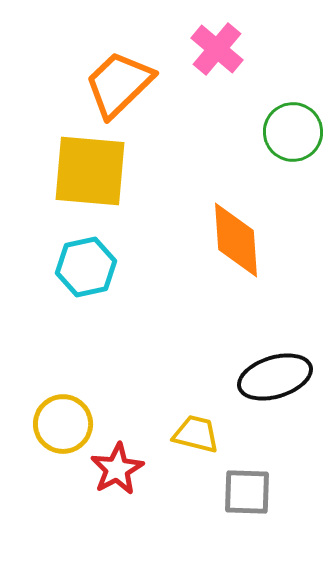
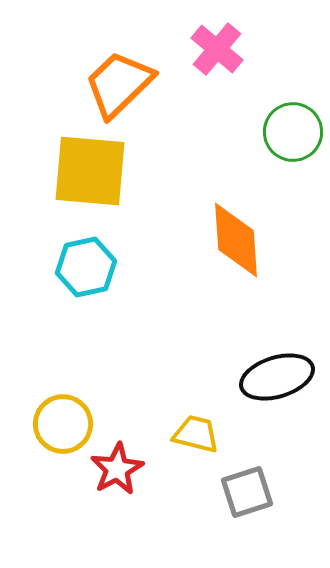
black ellipse: moved 2 px right
gray square: rotated 20 degrees counterclockwise
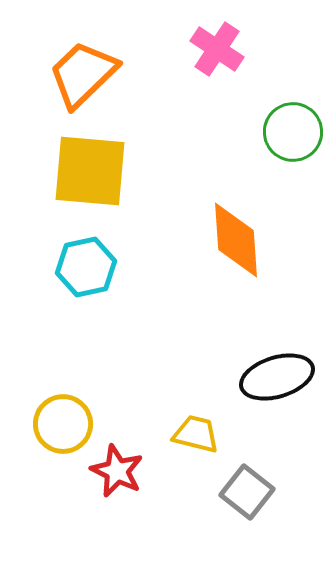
pink cross: rotated 6 degrees counterclockwise
orange trapezoid: moved 36 px left, 10 px up
red star: moved 2 px down; rotated 18 degrees counterclockwise
gray square: rotated 34 degrees counterclockwise
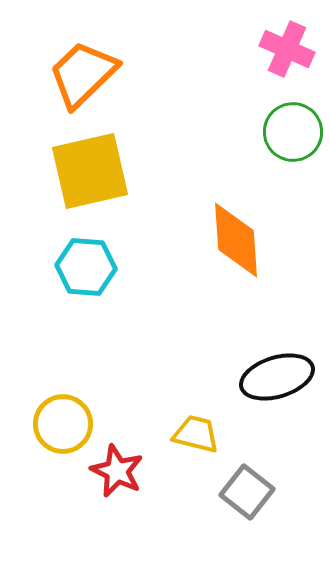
pink cross: moved 70 px right; rotated 10 degrees counterclockwise
yellow square: rotated 18 degrees counterclockwise
cyan hexagon: rotated 16 degrees clockwise
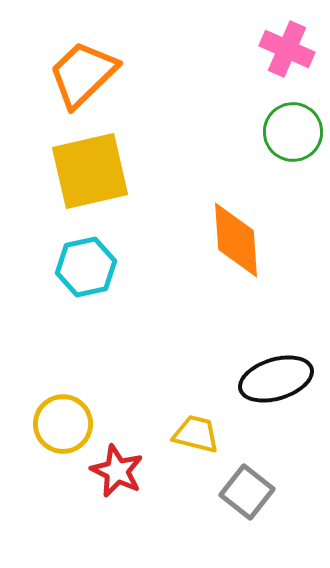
cyan hexagon: rotated 16 degrees counterclockwise
black ellipse: moved 1 px left, 2 px down
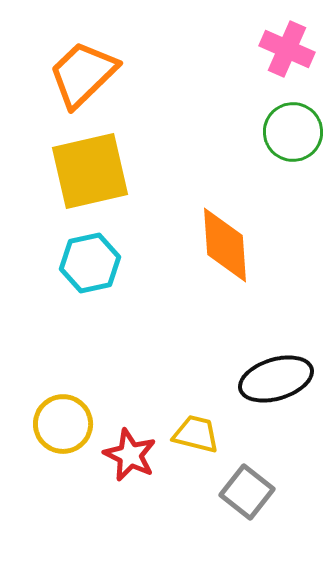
orange diamond: moved 11 px left, 5 px down
cyan hexagon: moved 4 px right, 4 px up
red star: moved 13 px right, 16 px up
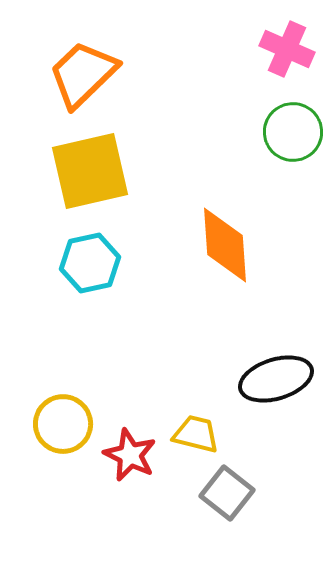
gray square: moved 20 px left, 1 px down
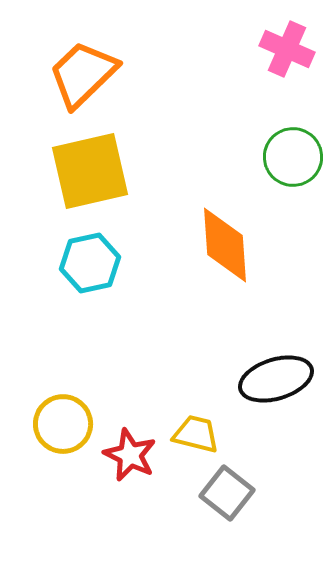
green circle: moved 25 px down
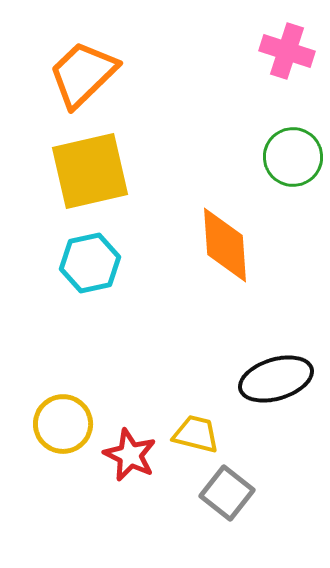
pink cross: moved 2 px down; rotated 6 degrees counterclockwise
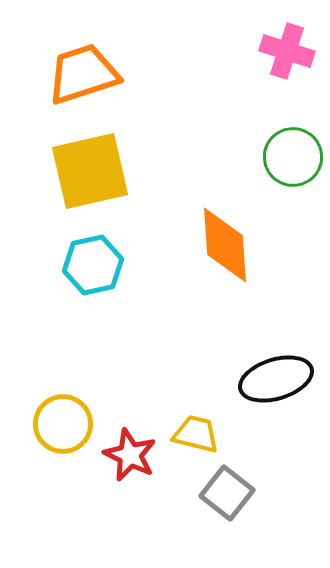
orange trapezoid: rotated 26 degrees clockwise
cyan hexagon: moved 3 px right, 2 px down
